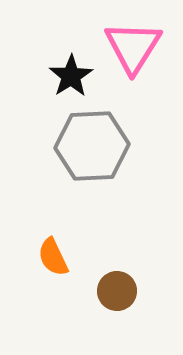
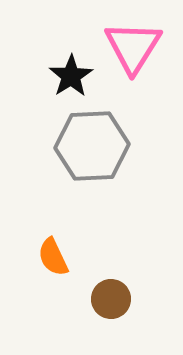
brown circle: moved 6 px left, 8 px down
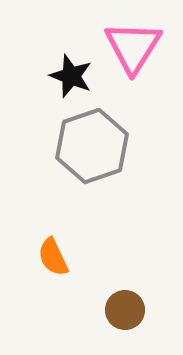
black star: rotated 18 degrees counterclockwise
gray hexagon: rotated 16 degrees counterclockwise
brown circle: moved 14 px right, 11 px down
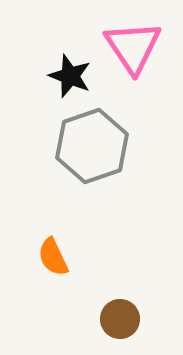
pink triangle: rotated 6 degrees counterclockwise
black star: moved 1 px left
brown circle: moved 5 px left, 9 px down
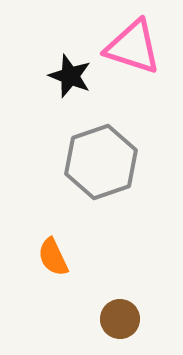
pink triangle: rotated 38 degrees counterclockwise
gray hexagon: moved 9 px right, 16 px down
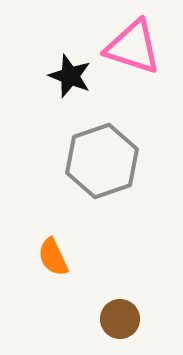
gray hexagon: moved 1 px right, 1 px up
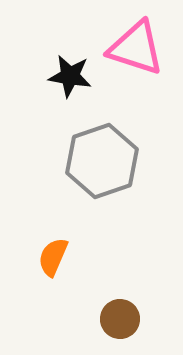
pink triangle: moved 3 px right, 1 px down
black star: rotated 12 degrees counterclockwise
orange semicircle: rotated 48 degrees clockwise
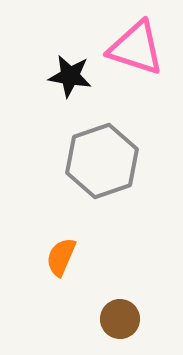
orange semicircle: moved 8 px right
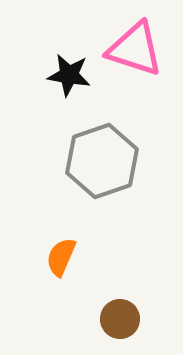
pink triangle: moved 1 px left, 1 px down
black star: moved 1 px left, 1 px up
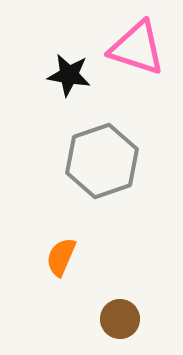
pink triangle: moved 2 px right, 1 px up
